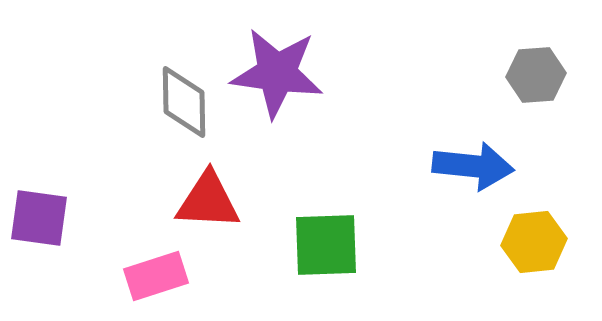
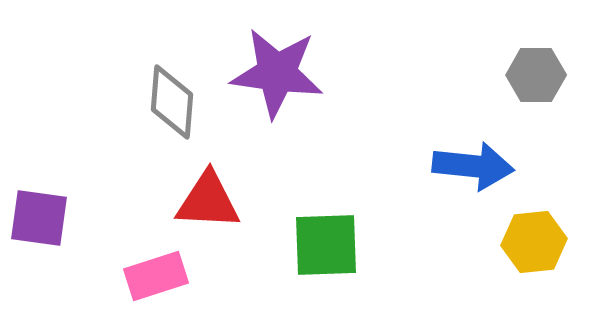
gray hexagon: rotated 4 degrees clockwise
gray diamond: moved 12 px left; rotated 6 degrees clockwise
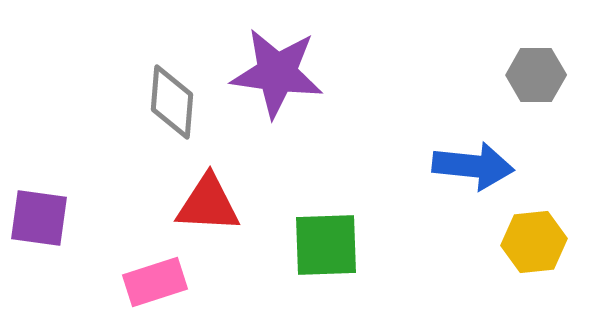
red triangle: moved 3 px down
pink rectangle: moved 1 px left, 6 px down
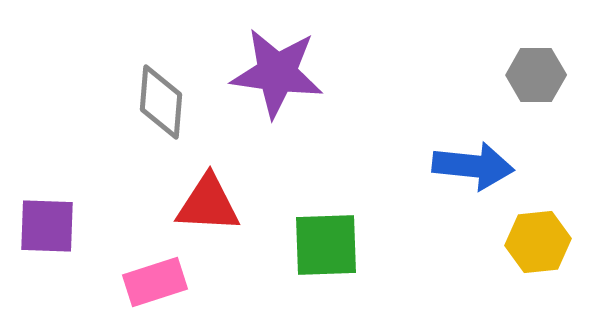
gray diamond: moved 11 px left
purple square: moved 8 px right, 8 px down; rotated 6 degrees counterclockwise
yellow hexagon: moved 4 px right
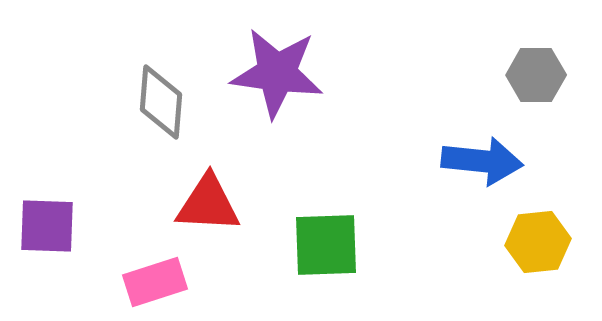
blue arrow: moved 9 px right, 5 px up
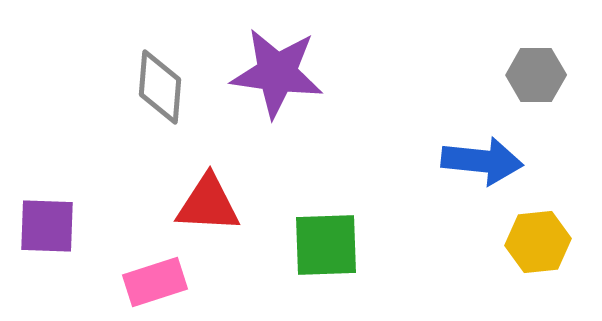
gray diamond: moved 1 px left, 15 px up
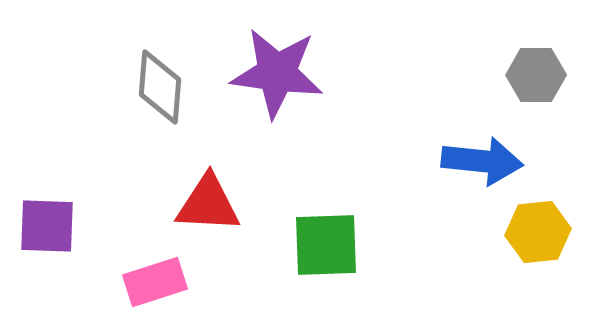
yellow hexagon: moved 10 px up
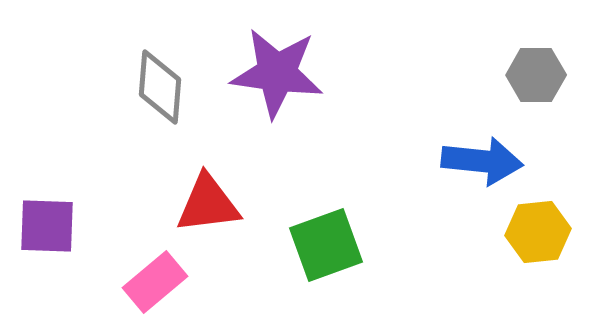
red triangle: rotated 10 degrees counterclockwise
green square: rotated 18 degrees counterclockwise
pink rectangle: rotated 22 degrees counterclockwise
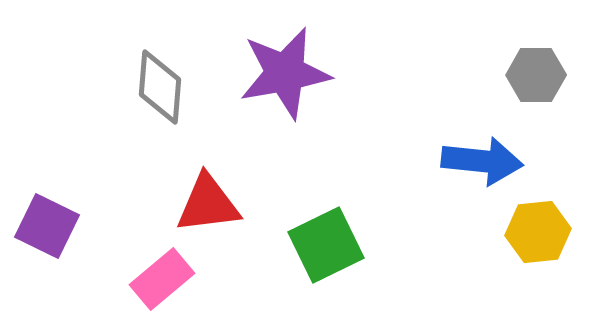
purple star: moved 8 px right; rotated 18 degrees counterclockwise
purple square: rotated 24 degrees clockwise
green square: rotated 6 degrees counterclockwise
pink rectangle: moved 7 px right, 3 px up
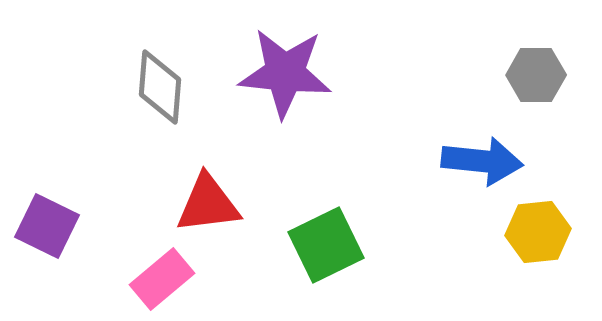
purple star: rotated 16 degrees clockwise
